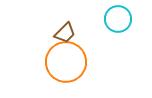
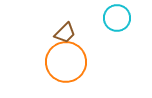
cyan circle: moved 1 px left, 1 px up
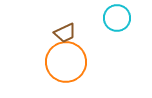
brown trapezoid: rotated 20 degrees clockwise
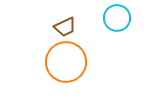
brown trapezoid: moved 6 px up
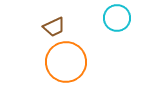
brown trapezoid: moved 11 px left
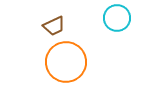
brown trapezoid: moved 1 px up
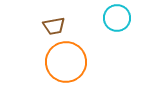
brown trapezoid: rotated 15 degrees clockwise
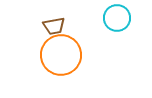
orange circle: moved 5 px left, 7 px up
